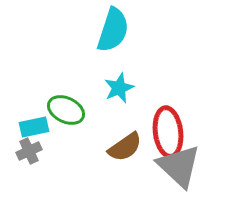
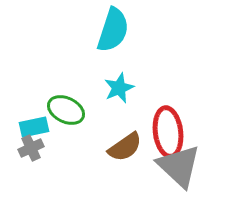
gray cross: moved 2 px right, 3 px up
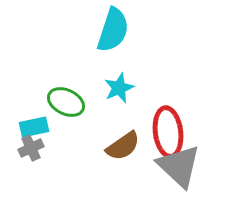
green ellipse: moved 8 px up
brown semicircle: moved 2 px left, 1 px up
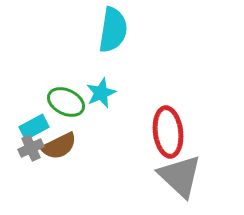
cyan semicircle: rotated 9 degrees counterclockwise
cyan star: moved 18 px left, 5 px down
cyan rectangle: rotated 16 degrees counterclockwise
brown semicircle: moved 64 px left; rotated 9 degrees clockwise
gray triangle: moved 1 px right, 10 px down
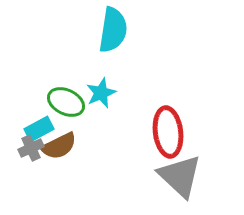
cyan rectangle: moved 5 px right, 2 px down
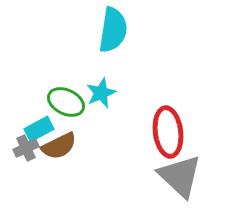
gray cross: moved 5 px left
